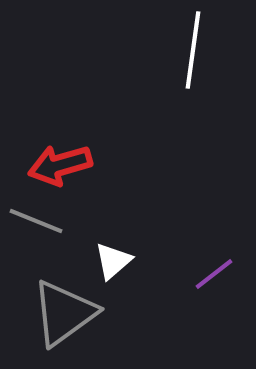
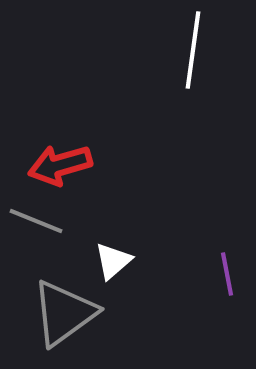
purple line: moved 13 px right; rotated 63 degrees counterclockwise
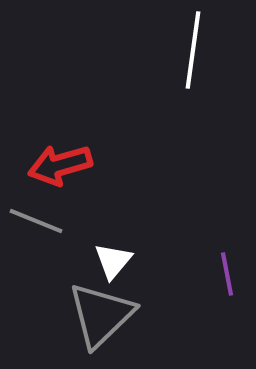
white triangle: rotated 9 degrees counterclockwise
gray triangle: moved 37 px right, 2 px down; rotated 8 degrees counterclockwise
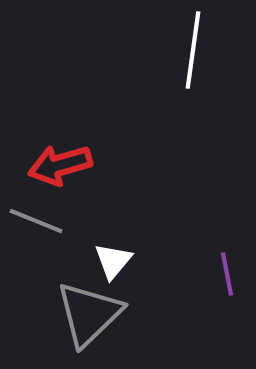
gray triangle: moved 12 px left, 1 px up
